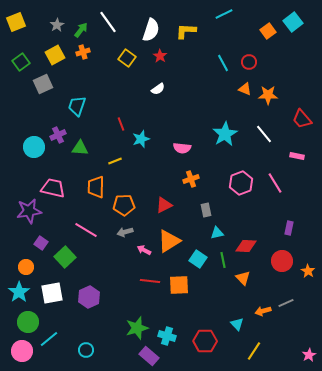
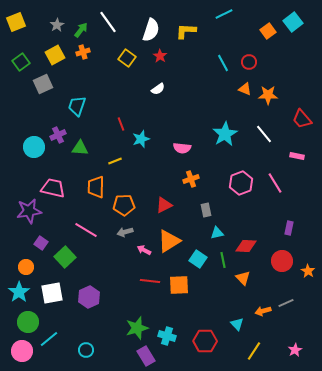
pink star at (309, 355): moved 14 px left, 5 px up
purple rectangle at (149, 356): moved 3 px left; rotated 18 degrees clockwise
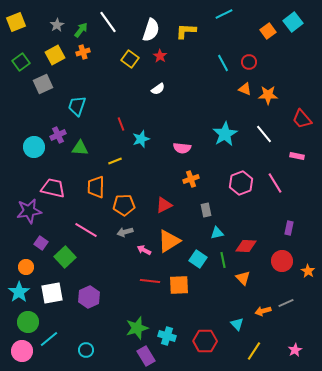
yellow square at (127, 58): moved 3 px right, 1 px down
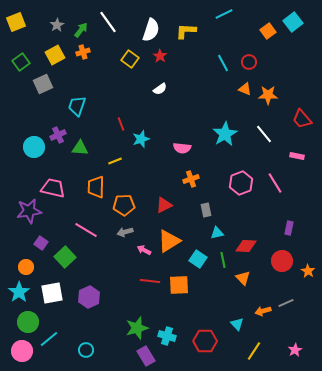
white semicircle at (158, 89): moved 2 px right
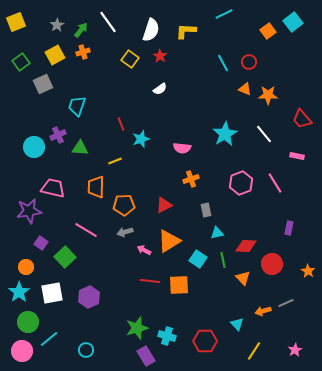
red circle at (282, 261): moved 10 px left, 3 px down
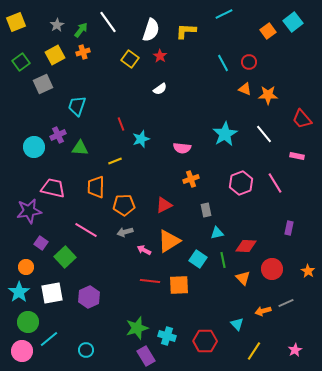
red circle at (272, 264): moved 5 px down
